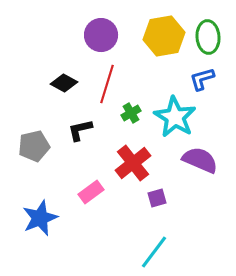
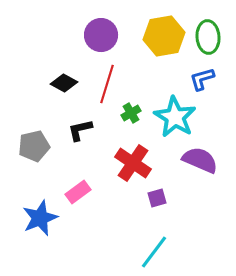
red cross: rotated 18 degrees counterclockwise
pink rectangle: moved 13 px left
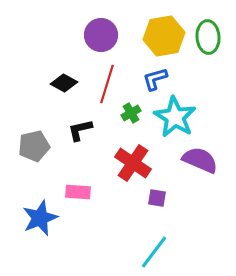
blue L-shape: moved 47 px left
pink rectangle: rotated 40 degrees clockwise
purple square: rotated 24 degrees clockwise
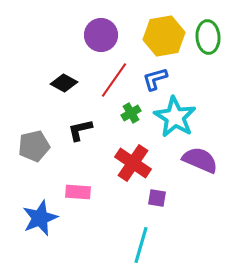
red line: moved 7 px right, 4 px up; rotated 18 degrees clockwise
cyan line: moved 13 px left, 7 px up; rotated 21 degrees counterclockwise
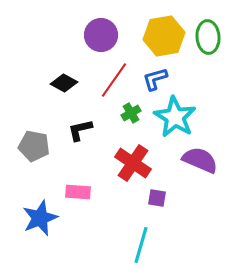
gray pentagon: rotated 24 degrees clockwise
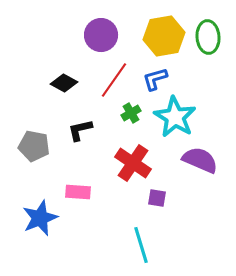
cyan line: rotated 33 degrees counterclockwise
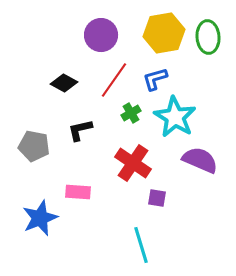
yellow hexagon: moved 3 px up
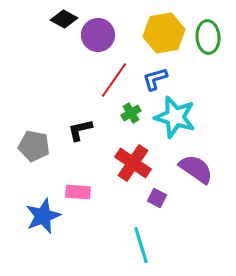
purple circle: moved 3 px left
black diamond: moved 64 px up
cyan star: rotated 15 degrees counterclockwise
purple semicircle: moved 4 px left, 9 px down; rotated 12 degrees clockwise
purple square: rotated 18 degrees clockwise
blue star: moved 3 px right, 2 px up
